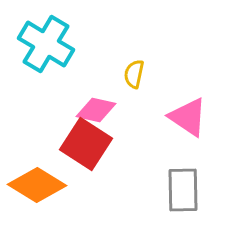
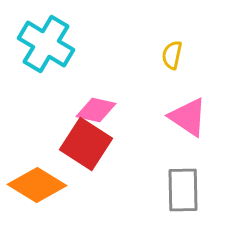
yellow semicircle: moved 38 px right, 19 px up
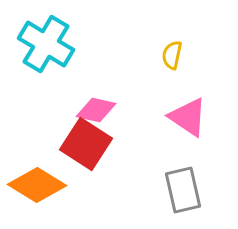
gray rectangle: rotated 12 degrees counterclockwise
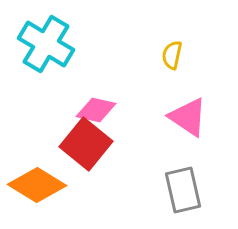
red square: rotated 6 degrees clockwise
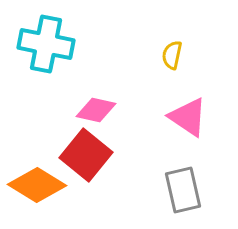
cyan cross: rotated 20 degrees counterclockwise
red square: moved 11 px down
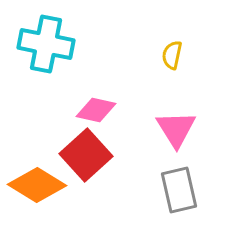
pink triangle: moved 12 px left, 12 px down; rotated 24 degrees clockwise
red square: rotated 9 degrees clockwise
gray rectangle: moved 4 px left
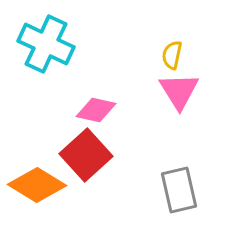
cyan cross: rotated 14 degrees clockwise
pink triangle: moved 3 px right, 38 px up
